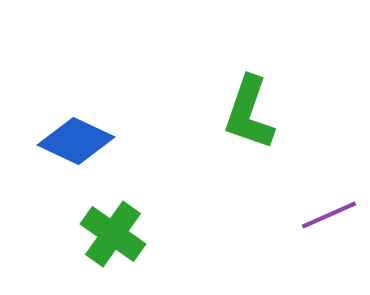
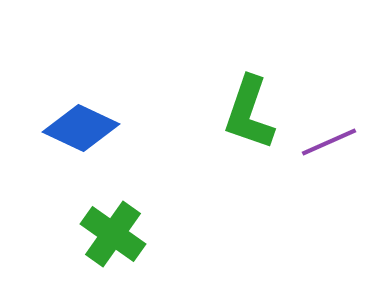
blue diamond: moved 5 px right, 13 px up
purple line: moved 73 px up
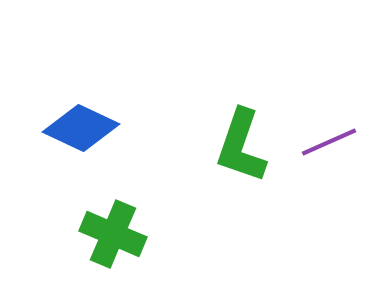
green L-shape: moved 8 px left, 33 px down
green cross: rotated 12 degrees counterclockwise
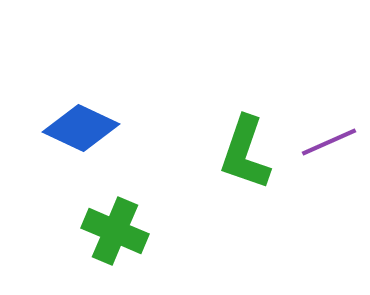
green L-shape: moved 4 px right, 7 px down
green cross: moved 2 px right, 3 px up
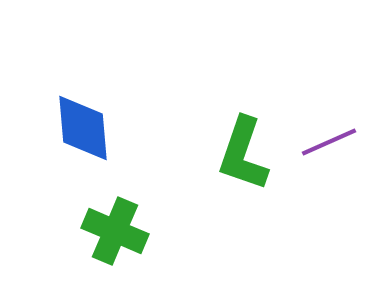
blue diamond: moved 2 px right; rotated 60 degrees clockwise
green L-shape: moved 2 px left, 1 px down
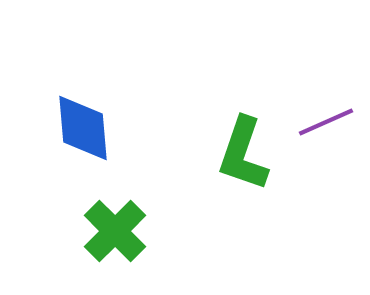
purple line: moved 3 px left, 20 px up
green cross: rotated 22 degrees clockwise
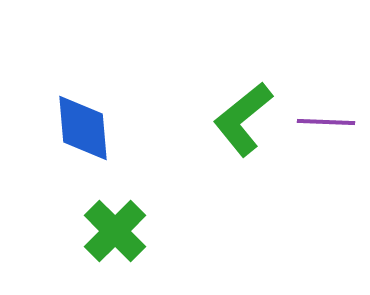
purple line: rotated 26 degrees clockwise
green L-shape: moved 35 px up; rotated 32 degrees clockwise
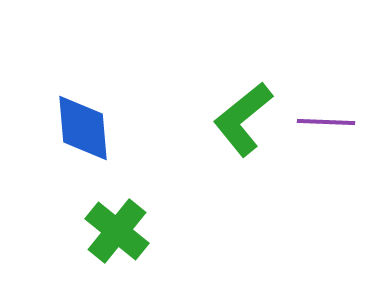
green cross: moved 2 px right; rotated 6 degrees counterclockwise
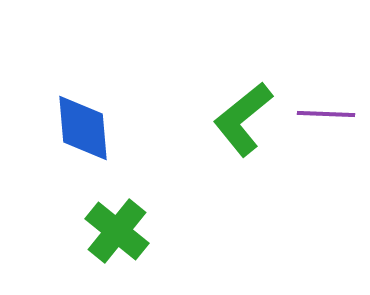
purple line: moved 8 px up
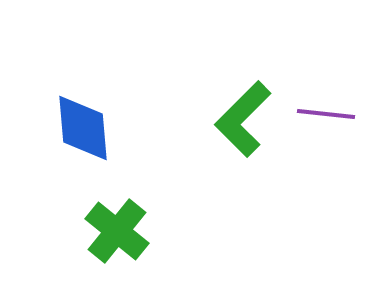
purple line: rotated 4 degrees clockwise
green L-shape: rotated 6 degrees counterclockwise
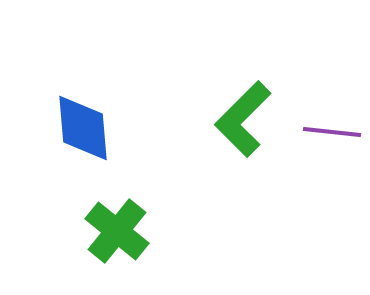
purple line: moved 6 px right, 18 px down
